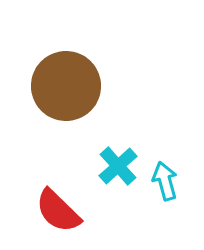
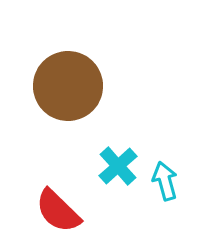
brown circle: moved 2 px right
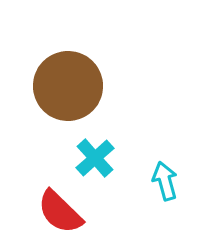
cyan cross: moved 23 px left, 8 px up
red semicircle: moved 2 px right, 1 px down
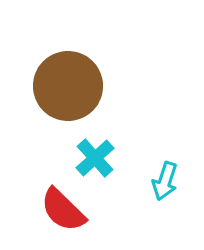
cyan arrow: rotated 147 degrees counterclockwise
red semicircle: moved 3 px right, 2 px up
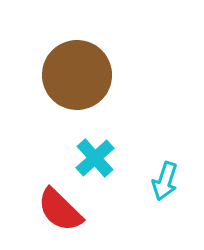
brown circle: moved 9 px right, 11 px up
red semicircle: moved 3 px left
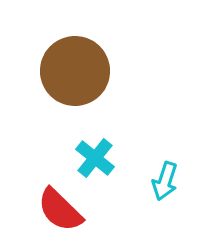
brown circle: moved 2 px left, 4 px up
cyan cross: rotated 9 degrees counterclockwise
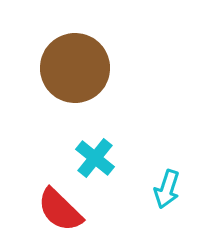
brown circle: moved 3 px up
cyan arrow: moved 2 px right, 8 px down
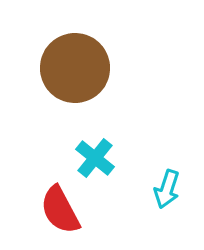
red semicircle: rotated 18 degrees clockwise
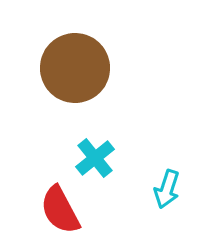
cyan cross: rotated 12 degrees clockwise
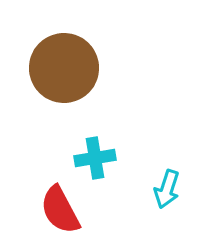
brown circle: moved 11 px left
cyan cross: rotated 30 degrees clockwise
